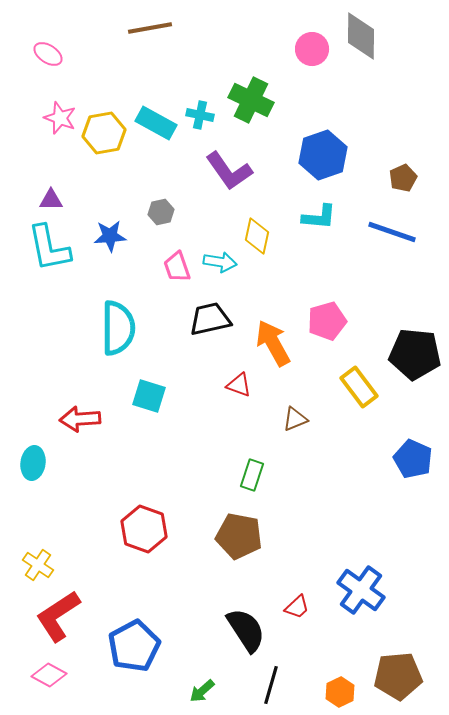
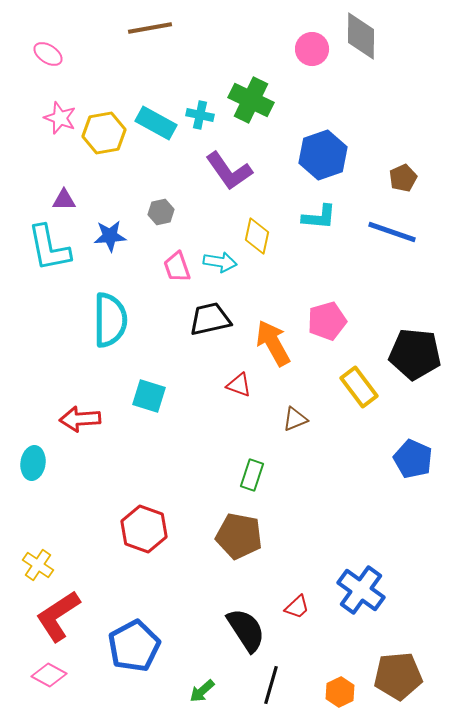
purple triangle at (51, 200): moved 13 px right
cyan semicircle at (118, 328): moved 8 px left, 8 px up
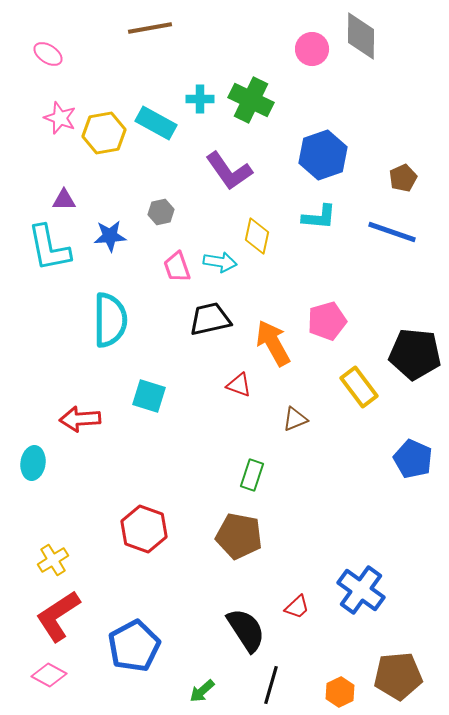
cyan cross at (200, 115): moved 16 px up; rotated 12 degrees counterclockwise
yellow cross at (38, 565): moved 15 px right, 5 px up; rotated 24 degrees clockwise
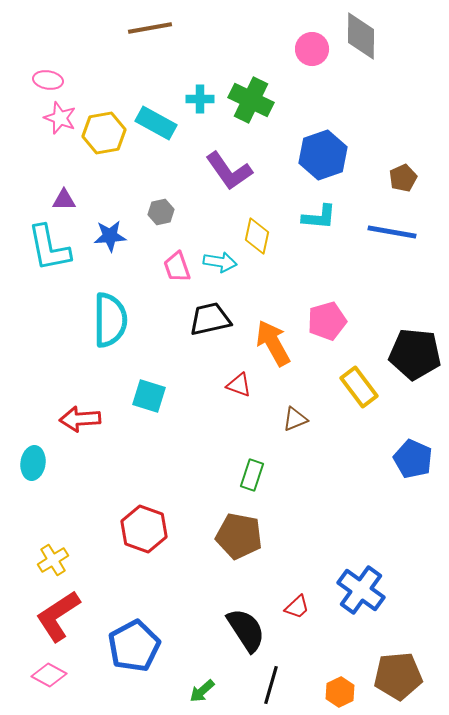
pink ellipse at (48, 54): moved 26 px down; rotated 24 degrees counterclockwise
blue line at (392, 232): rotated 9 degrees counterclockwise
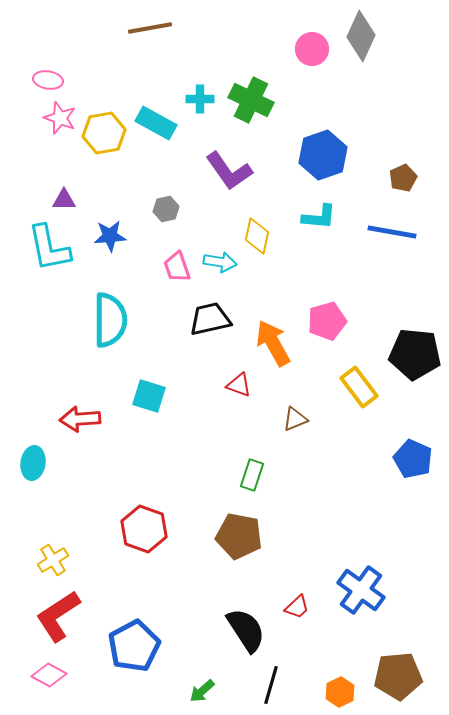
gray diamond at (361, 36): rotated 24 degrees clockwise
gray hexagon at (161, 212): moved 5 px right, 3 px up
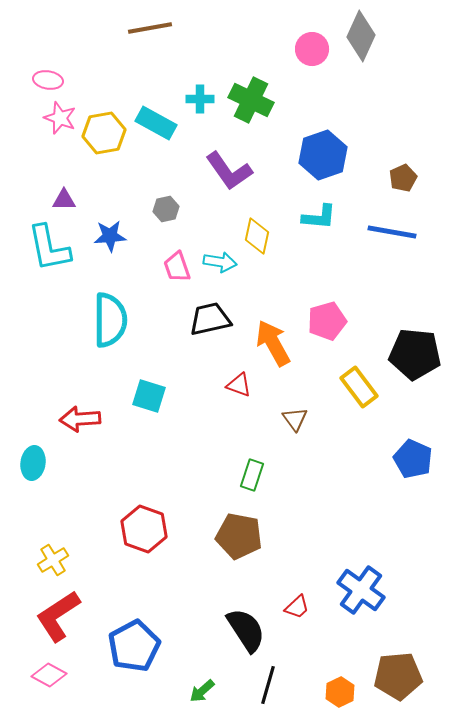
brown triangle at (295, 419): rotated 44 degrees counterclockwise
black line at (271, 685): moved 3 px left
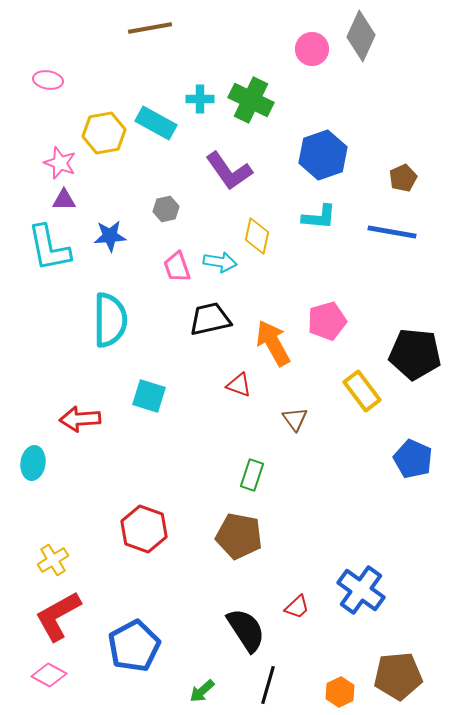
pink star at (60, 118): moved 45 px down
yellow rectangle at (359, 387): moved 3 px right, 4 px down
red L-shape at (58, 616): rotated 4 degrees clockwise
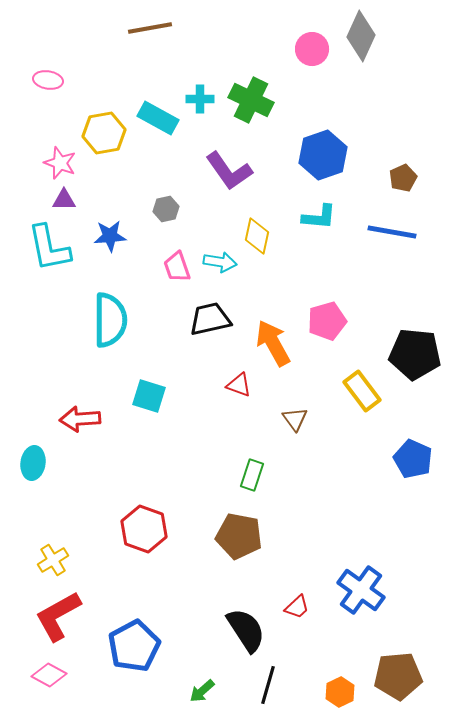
cyan rectangle at (156, 123): moved 2 px right, 5 px up
